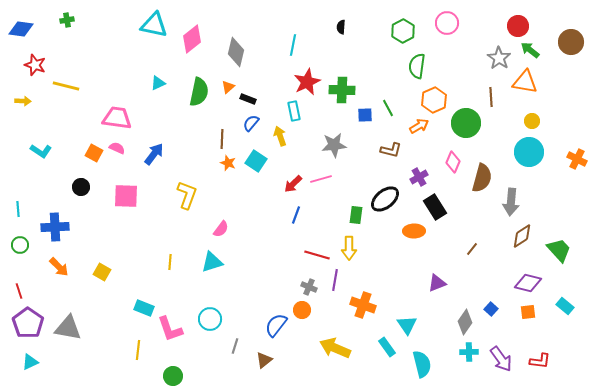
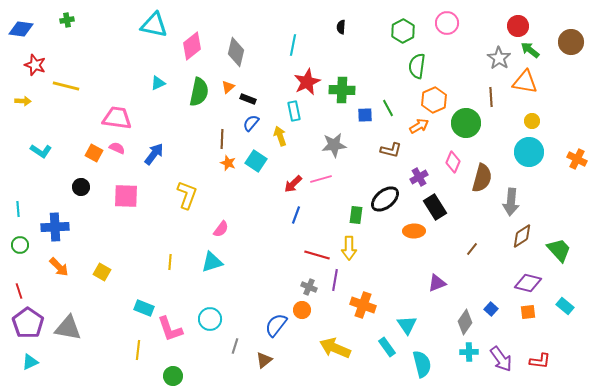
pink diamond at (192, 39): moved 7 px down
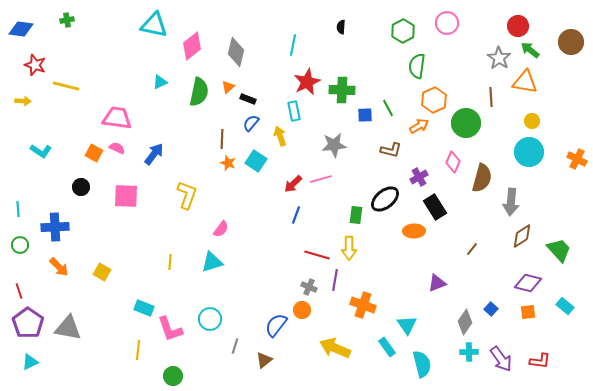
cyan triangle at (158, 83): moved 2 px right, 1 px up
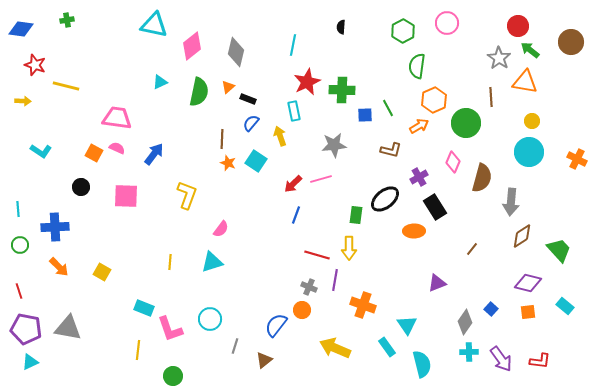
purple pentagon at (28, 323): moved 2 px left, 6 px down; rotated 24 degrees counterclockwise
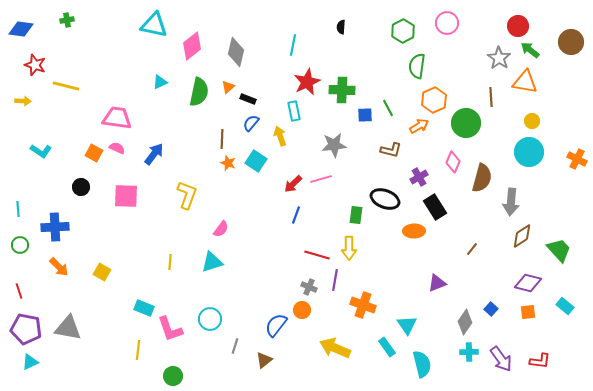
black ellipse at (385, 199): rotated 60 degrees clockwise
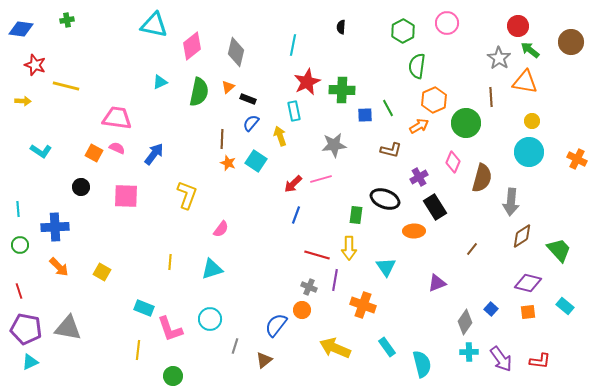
cyan triangle at (212, 262): moved 7 px down
cyan triangle at (407, 325): moved 21 px left, 58 px up
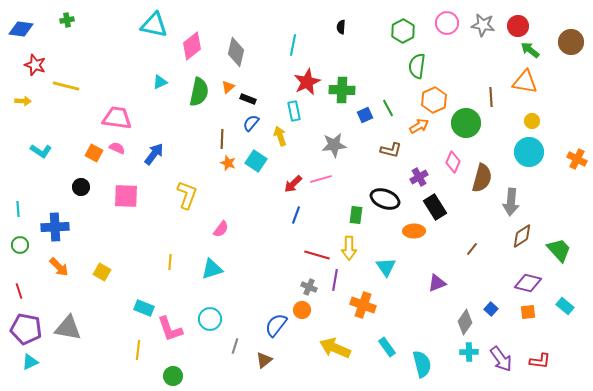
gray star at (499, 58): moved 16 px left, 33 px up; rotated 25 degrees counterclockwise
blue square at (365, 115): rotated 21 degrees counterclockwise
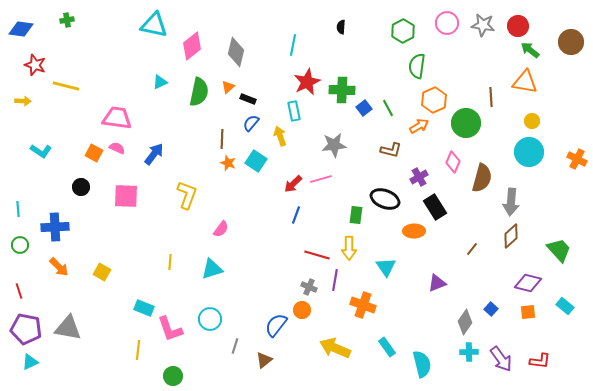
blue square at (365, 115): moved 1 px left, 7 px up; rotated 14 degrees counterclockwise
brown diamond at (522, 236): moved 11 px left; rotated 10 degrees counterclockwise
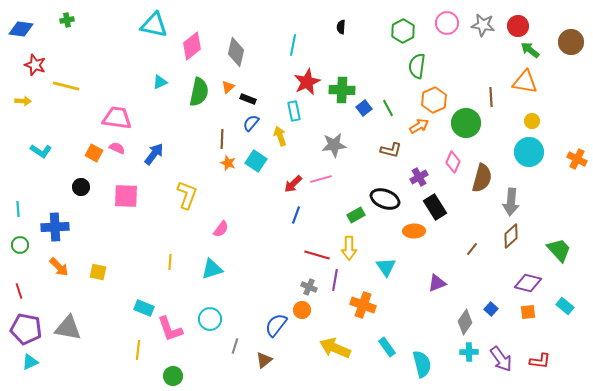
green rectangle at (356, 215): rotated 54 degrees clockwise
yellow square at (102, 272): moved 4 px left; rotated 18 degrees counterclockwise
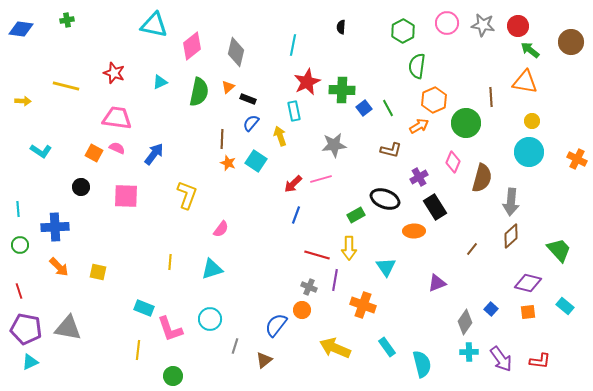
red star at (35, 65): moved 79 px right, 8 px down
